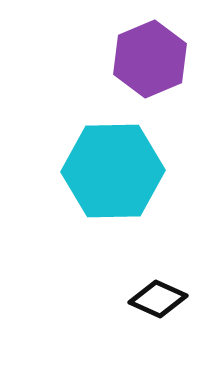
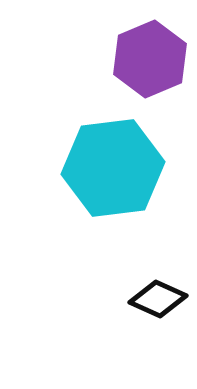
cyan hexagon: moved 3 px up; rotated 6 degrees counterclockwise
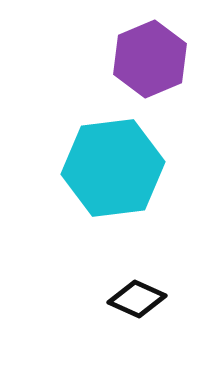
black diamond: moved 21 px left
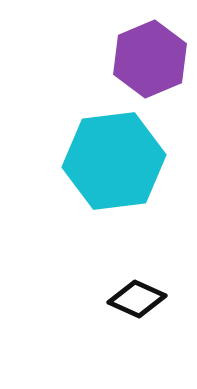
cyan hexagon: moved 1 px right, 7 px up
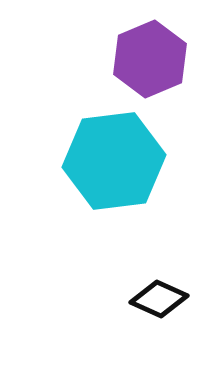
black diamond: moved 22 px right
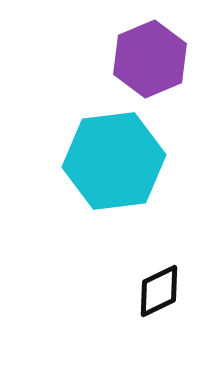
black diamond: moved 8 px up; rotated 50 degrees counterclockwise
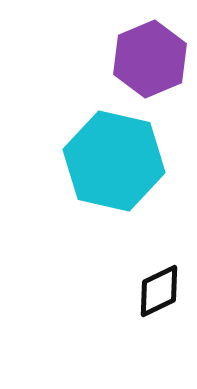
cyan hexagon: rotated 20 degrees clockwise
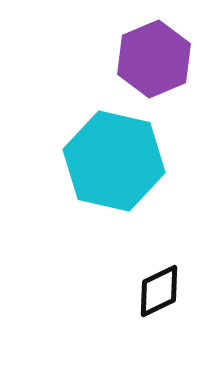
purple hexagon: moved 4 px right
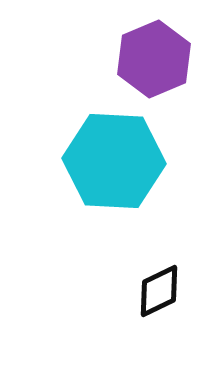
cyan hexagon: rotated 10 degrees counterclockwise
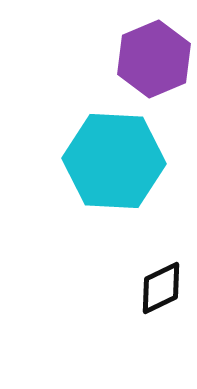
black diamond: moved 2 px right, 3 px up
